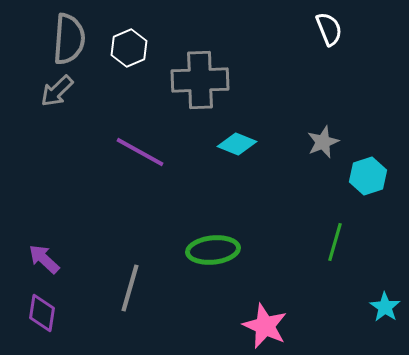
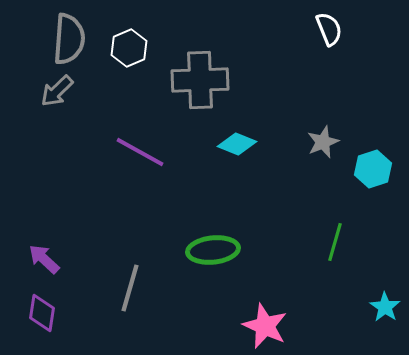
cyan hexagon: moved 5 px right, 7 px up
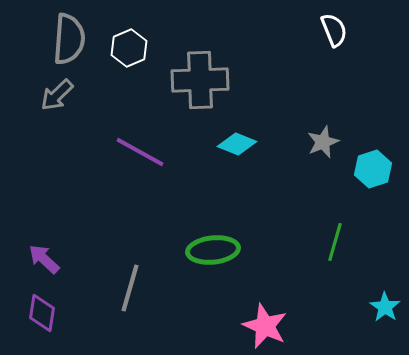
white semicircle: moved 5 px right, 1 px down
gray arrow: moved 4 px down
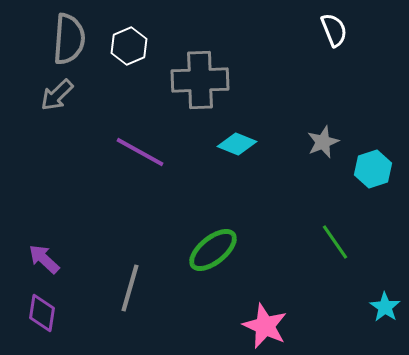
white hexagon: moved 2 px up
green line: rotated 51 degrees counterclockwise
green ellipse: rotated 33 degrees counterclockwise
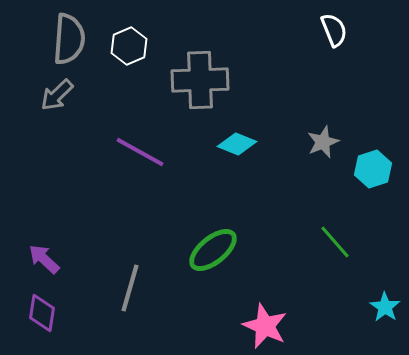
green line: rotated 6 degrees counterclockwise
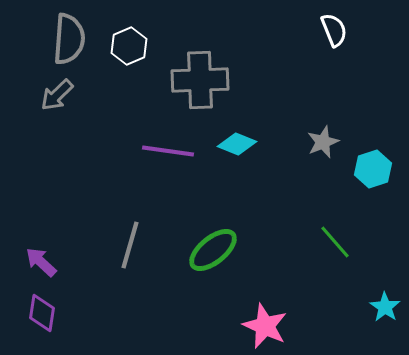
purple line: moved 28 px right, 1 px up; rotated 21 degrees counterclockwise
purple arrow: moved 3 px left, 3 px down
gray line: moved 43 px up
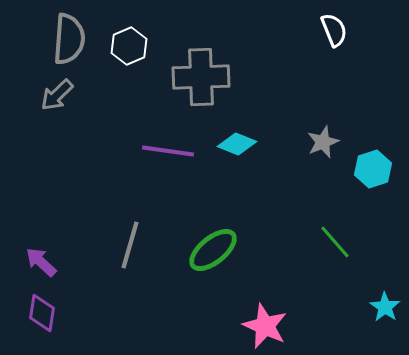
gray cross: moved 1 px right, 3 px up
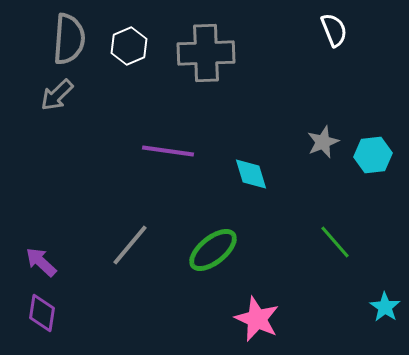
gray cross: moved 5 px right, 24 px up
cyan diamond: moved 14 px right, 30 px down; rotated 51 degrees clockwise
cyan hexagon: moved 14 px up; rotated 12 degrees clockwise
gray line: rotated 24 degrees clockwise
pink star: moved 8 px left, 7 px up
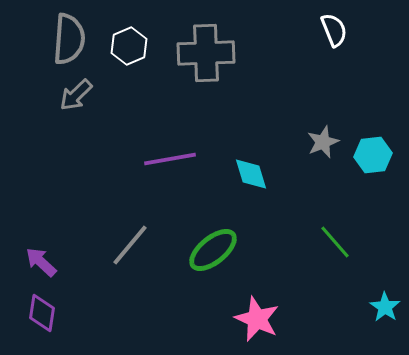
gray arrow: moved 19 px right
purple line: moved 2 px right, 8 px down; rotated 18 degrees counterclockwise
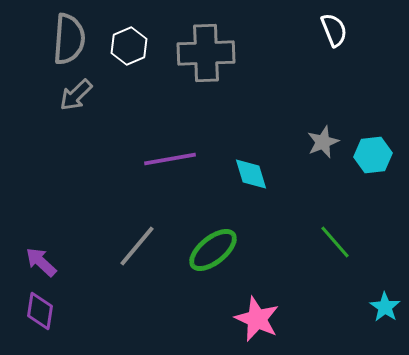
gray line: moved 7 px right, 1 px down
purple diamond: moved 2 px left, 2 px up
